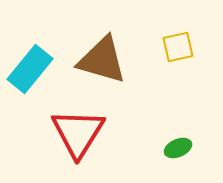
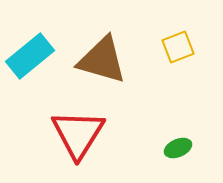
yellow square: rotated 8 degrees counterclockwise
cyan rectangle: moved 13 px up; rotated 12 degrees clockwise
red triangle: moved 1 px down
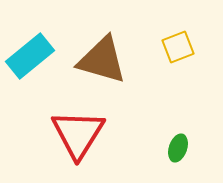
green ellipse: rotated 48 degrees counterclockwise
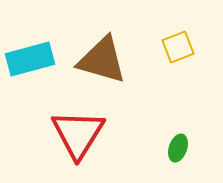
cyan rectangle: moved 3 px down; rotated 24 degrees clockwise
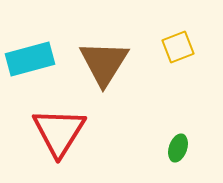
brown triangle: moved 2 px right, 3 px down; rotated 46 degrees clockwise
red triangle: moved 19 px left, 2 px up
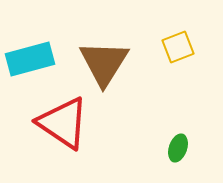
red triangle: moved 4 px right, 9 px up; rotated 28 degrees counterclockwise
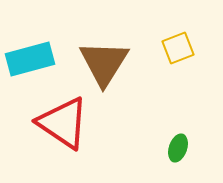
yellow square: moved 1 px down
